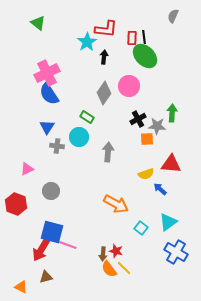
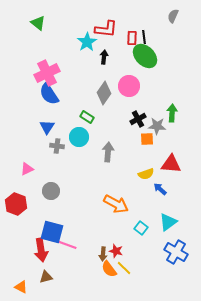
red arrow: rotated 40 degrees counterclockwise
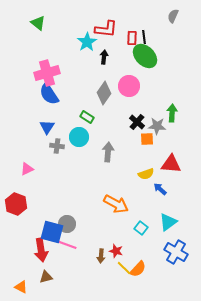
pink cross: rotated 10 degrees clockwise
black cross: moved 1 px left, 3 px down; rotated 21 degrees counterclockwise
gray circle: moved 16 px right, 33 px down
brown arrow: moved 2 px left, 2 px down
orange semicircle: moved 29 px right; rotated 102 degrees counterclockwise
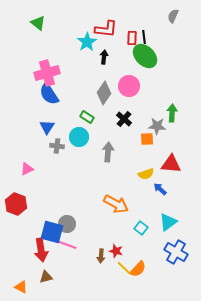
black cross: moved 13 px left, 3 px up
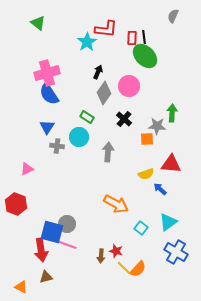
black arrow: moved 6 px left, 15 px down; rotated 16 degrees clockwise
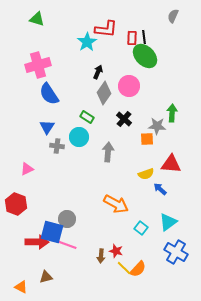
green triangle: moved 1 px left, 4 px up; rotated 21 degrees counterclockwise
pink cross: moved 9 px left, 8 px up
gray circle: moved 5 px up
red arrow: moved 4 px left, 8 px up; rotated 80 degrees counterclockwise
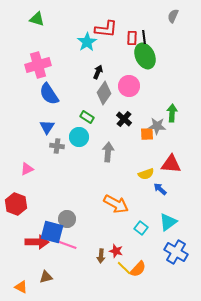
green ellipse: rotated 20 degrees clockwise
orange square: moved 5 px up
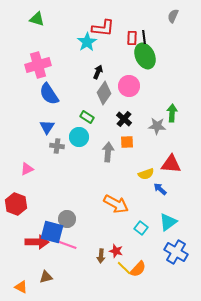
red L-shape: moved 3 px left, 1 px up
orange square: moved 20 px left, 8 px down
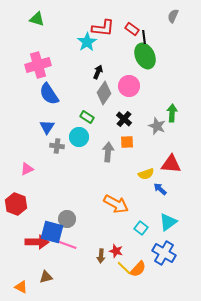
red rectangle: moved 9 px up; rotated 56 degrees counterclockwise
gray star: rotated 18 degrees clockwise
blue cross: moved 12 px left, 1 px down
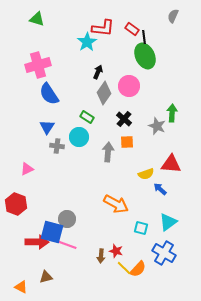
cyan square: rotated 24 degrees counterclockwise
